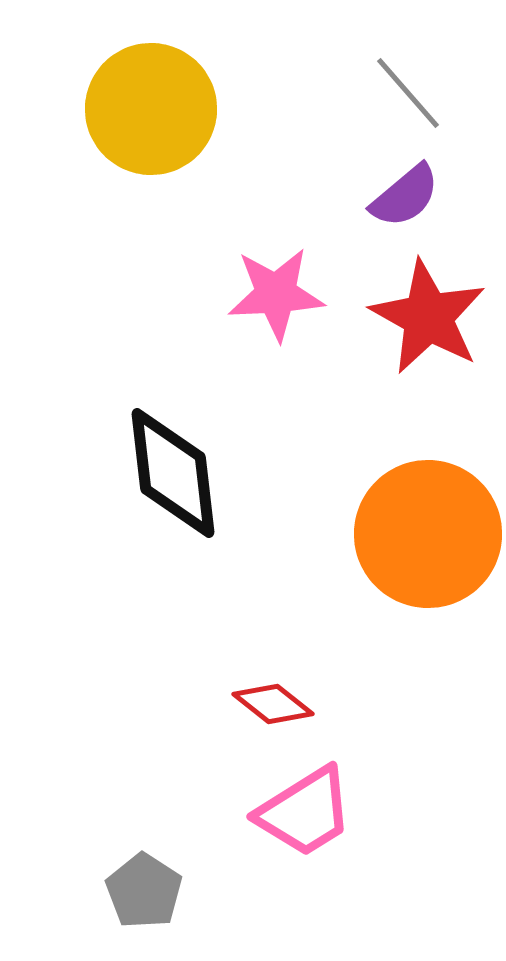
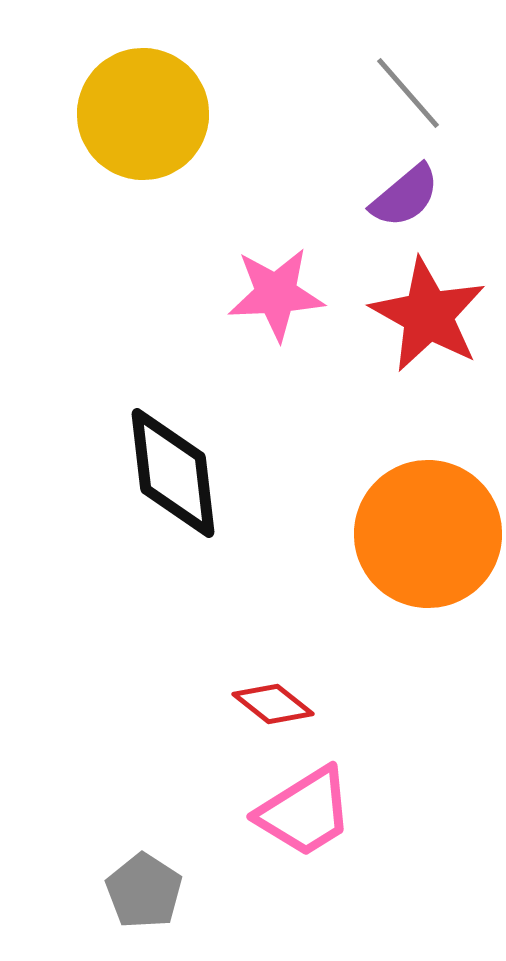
yellow circle: moved 8 px left, 5 px down
red star: moved 2 px up
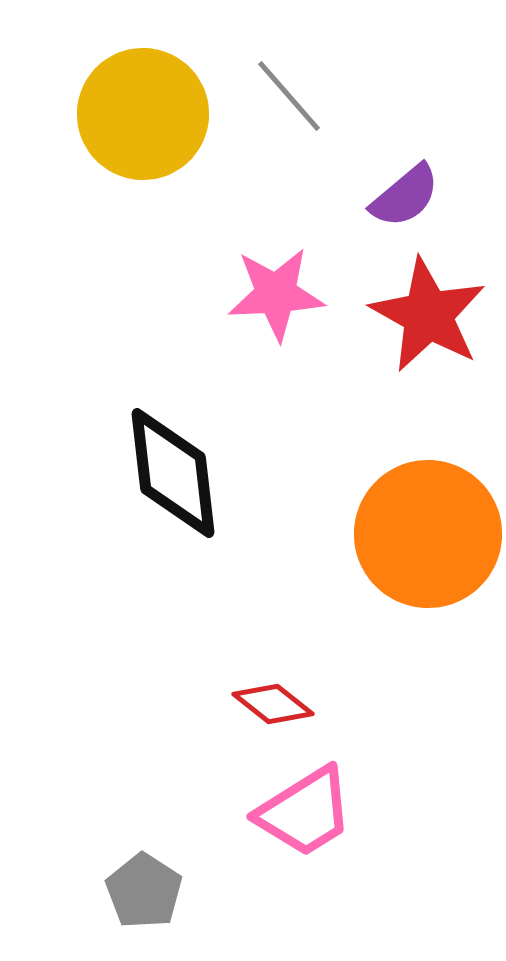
gray line: moved 119 px left, 3 px down
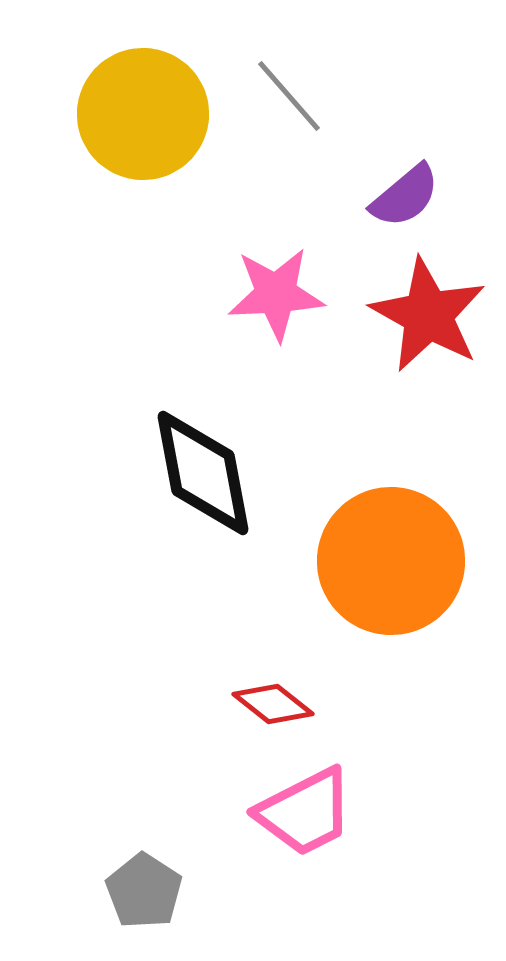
black diamond: moved 30 px right; rotated 4 degrees counterclockwise
orange circle: moved 37 px left, 27 px down
pink trapezoid: rotated 5 degrees clockwise
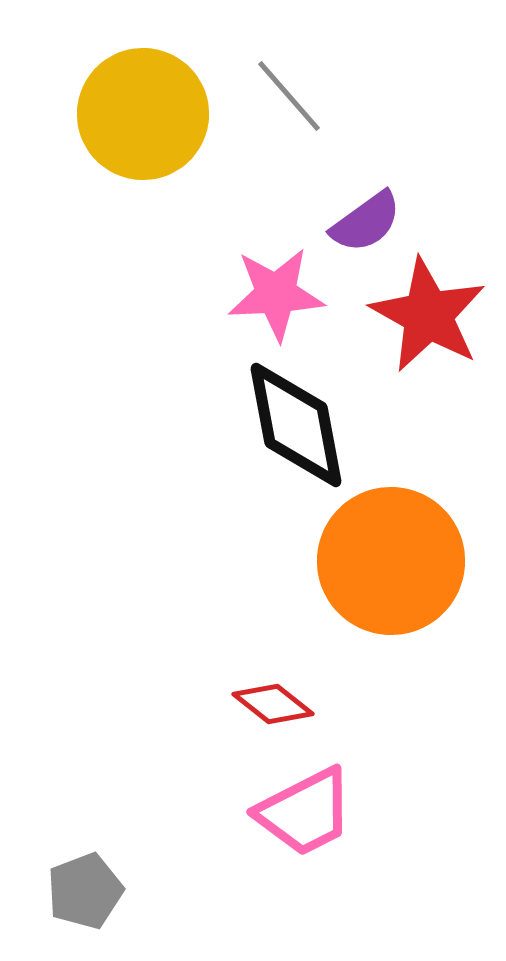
purple semicircle: moved 39 px left, 26 px down; rotated 4 degrees clockwise
black diamond: moved 93 px right, 48 px up
gray pentagon: moved 59 px left; rotated 18 degrees clockwise
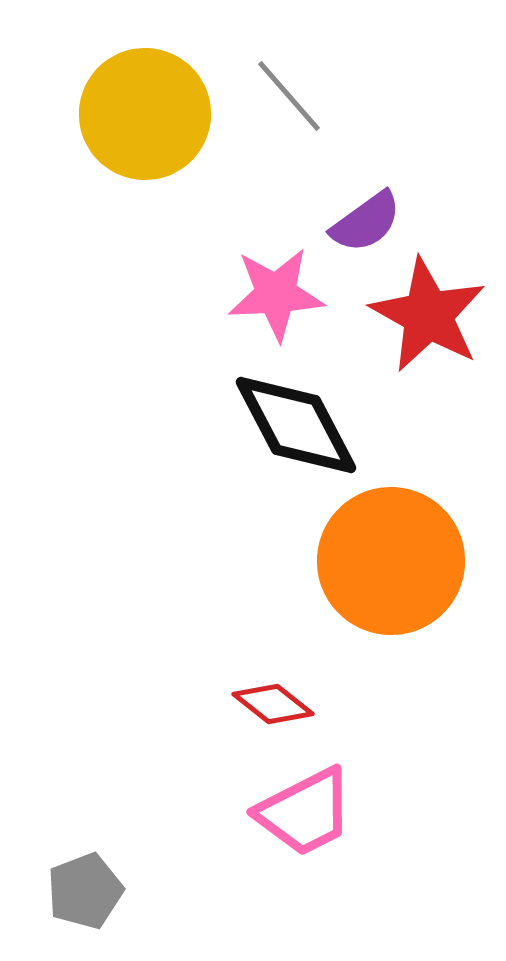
yellow circle: moved 2 px right
black diamond: rotated 17 degrees counterclockwise
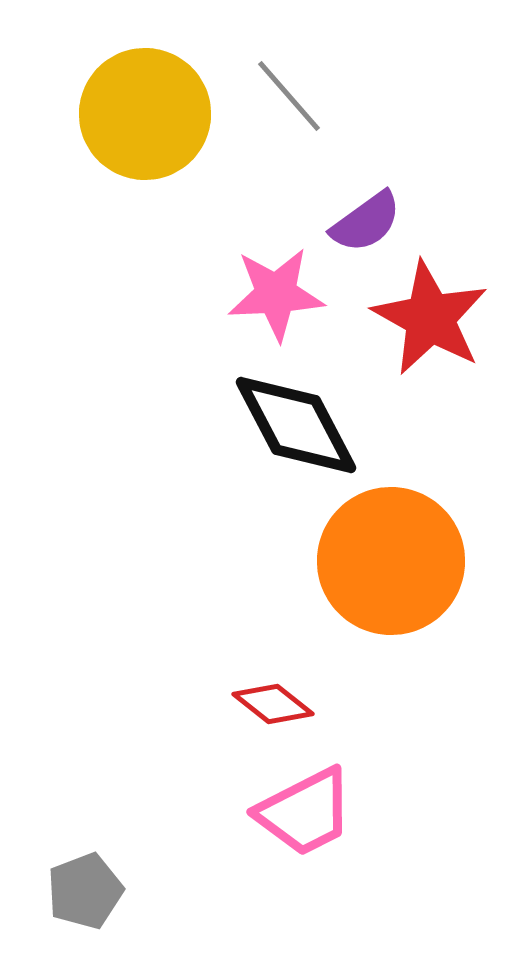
red star: moved 2 px right, 3 px down
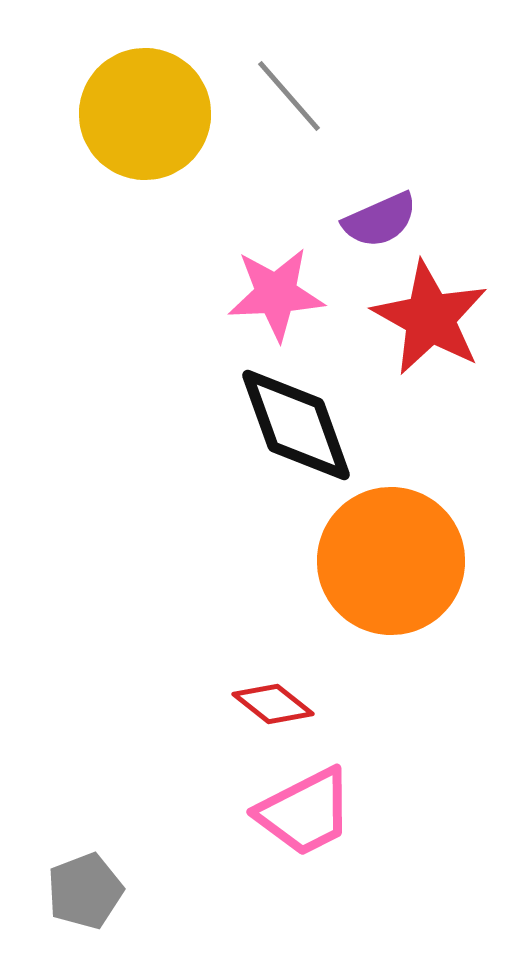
purple semicircle: moved 14 px right, 2 px up; rotated 12 degrees clockwise
black diamond: rotated 8 degrees clockwise
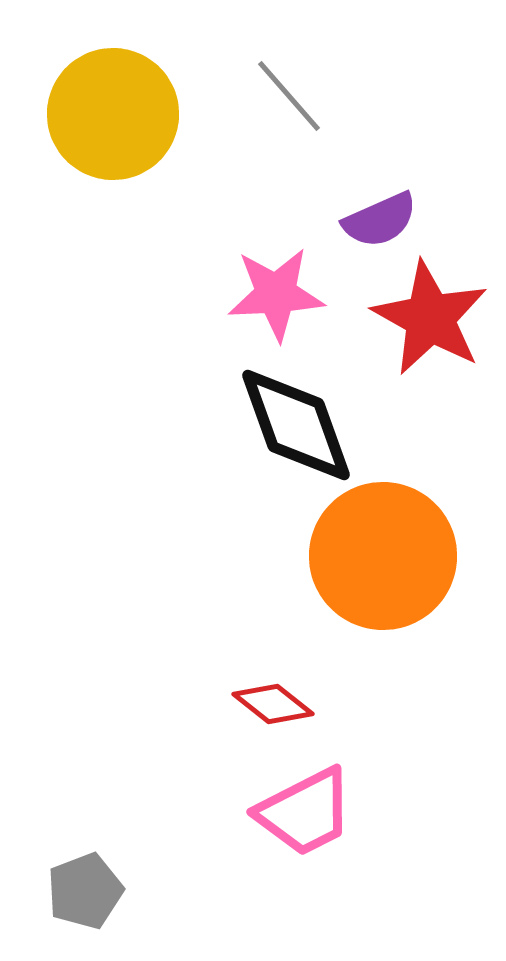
yellow circle: moved 32 px left
orange circle: moved 8 px left, 5 px up
